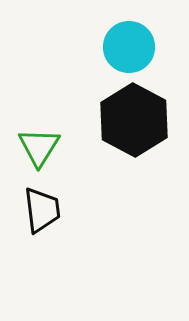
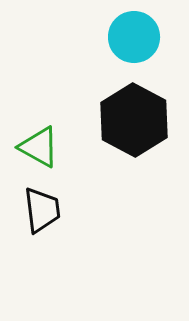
cyan circle: moved 5 px right, 10 px up
green triangle: rotated 33 degrees counterclockwise
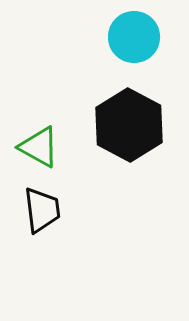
black hexagon: moved 5 px left, 5 px down
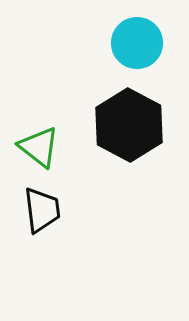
cyan circle: moved 3 px right, 6 px down
green triangle: rotated 9 degrees clockwise
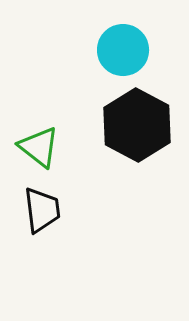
cyan circle: moved 14 px left, 7 px down
black hexagon: moved 8 px right
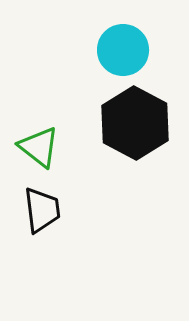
black hexagon: moved 2 px left, 2 px up
